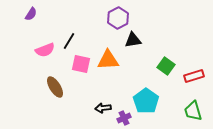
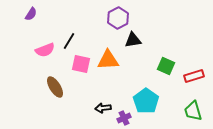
green square: rotated 12 degrees counterclockwise
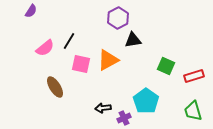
purple semicircle: moved 3 px up
pink semicircle: moved 2 px up; rotated 18 degrees counterclockwise
orange triangle: rotated 25 degrees counterclockwise
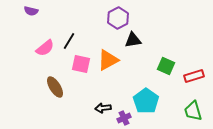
purple semicircle: rotated 72 degrees clockwise
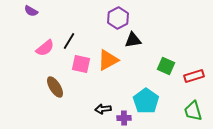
purple semicircle: rotated 16 degrees clockwise
black arrow: moved 1 px down
purple cross: rotated 24 degrees clockwise
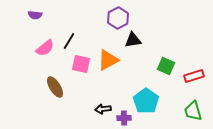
purple semicircle: moved 4 px right, 4 px down; rotated 24 degrees counterclockwise
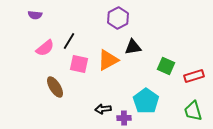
black triangle: moved 7 px down
pink square: moved 2 px left
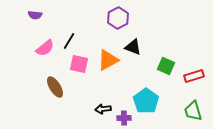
black triangle: rotated 30 degrees clockwise
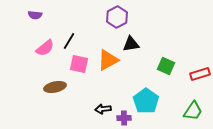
purple hexagon: moved 1 px left, 1 px up
black triangle: moved 2 px left, 3 px up; rotated 30 degrees counterclockwise
red rectangle: moved 6 px right, 2 px up
brown ellipse: rotated 70 degrees counterclockwise
green trapezoid: rotated 130 degrees counterclockwise
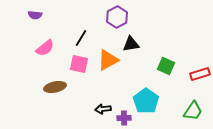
black line: moved 12 px right, 3 px up
